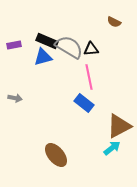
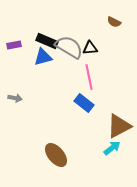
black triangle: moved 1 px left, 1 px up
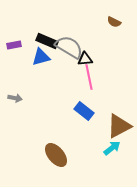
black triangle: moved 5 px left, 11 px down
blue triangle: moved 2 px left
blue rectangle: moved 8 px down
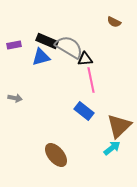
pink line: moved 2 px right, 3 px down
brown triangle: rotated 16 degrees counterclockwise
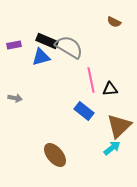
black triangle: moved 25 px right, 30 px down
brown ellipse: moved 1 px left
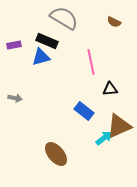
gray semicircle: moved 5 px left, 29 px up
pink line: moved 18 px up
brown triangle: rotated 20 degrees clockwise
cyan arrow: moved 8 px left, 10 px up
brown ellipse: moved 1 px right, 1 px up
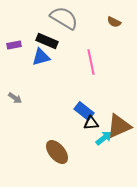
black triangle: moved 19 px left, 34 px down
gray arrow: rotated 24 degrees clockwise
brown ellipse: moved 1 px right, 2 px up
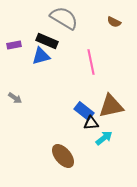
blue triangle: moved 1 px up
brown triangle: moved 8 px left, 20 px up; rotated 12 degrees clockwise
brown ellipse: moved 6 px right, 4 px down
